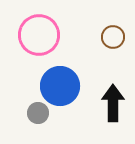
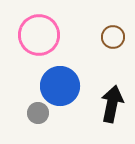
black arrow: moved 1 px left, 1 px down; rotated 12 degrees clockwise
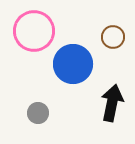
pink circle: moved 5 px left, 4 px up
blue circle: moved 13 px right, 22 px up
black arrow: moved 1 px up
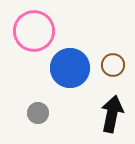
brown circle: moved 28 px down
blue circle: moved 3 px left, 4 px down
black arrow: moved 11 px down
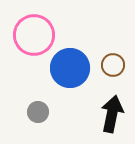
pink circle: moved 4 px down
gray circle: moved 1 px up
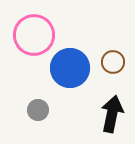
brown circle: moved 3 px up
gray circle: moved 2 px up
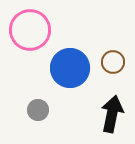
pink circle: moved 4 px left, 5 px up
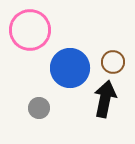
gray circle: moved 1 px right, 2 px up
black arrow: moved 7 px left, 15 px up
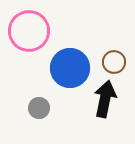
pink circle: moved 1 px left, 1 px down
brown circle: moved 1 px right
